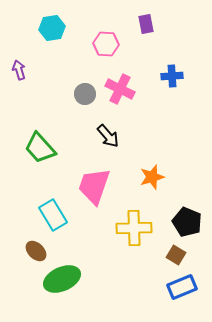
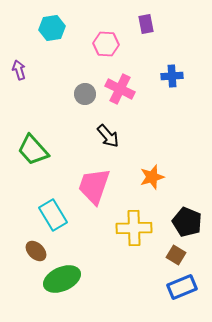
green trapezoid: moved 7 px left, 2 px down
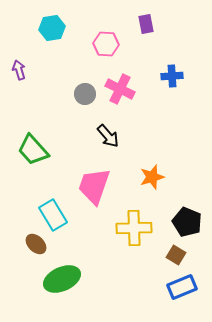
brown ellipse: moved 7 px up
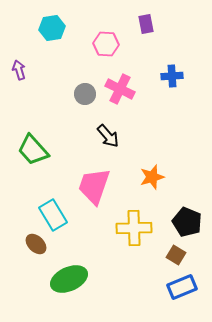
green ellipse: moved 7 px right
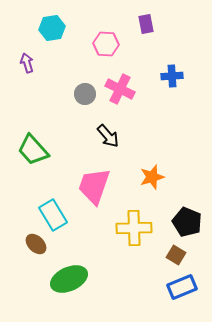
purple arrow: moved 8 px right, 7 px up
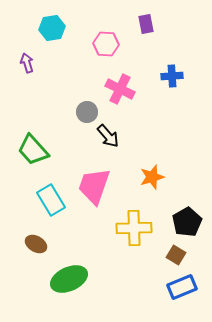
gray circle: moved 2 px right, 18 px down
cyan rectangle: moved 2 px left, 15 px up
black pentagon: rotated 20 degrees clockwise
brown ellipse: rotated 15 degrees counterclockwise
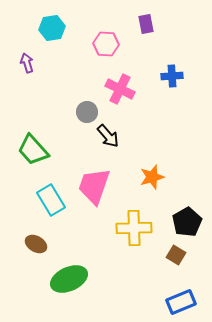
blue rectangle: moved 1 px left, 15 px down
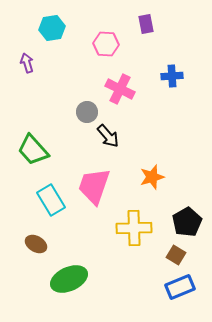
blue rectangle: moved 1 px left, 15 px up
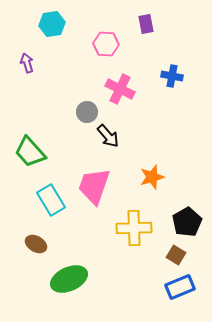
cyan hexagon: moved 4 px up
blue cross: rotated 15 degrees clockwise
green trapezoid: moved 3 px left, 2 px down
